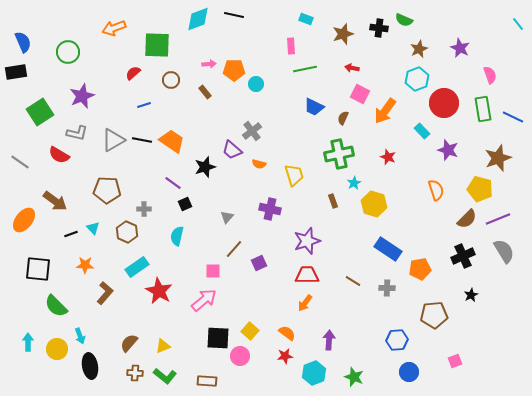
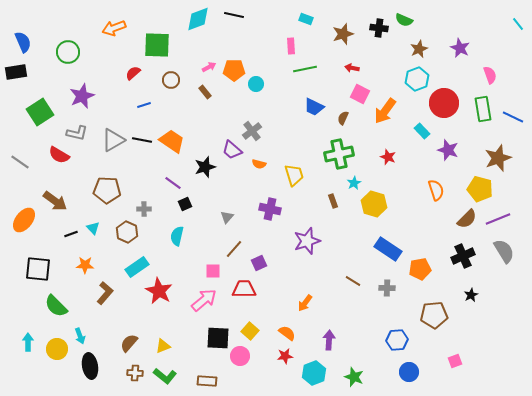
pink arrow at (209, 64): moved 3 px down; rotated 24 degrees counterclockwise
red trapezoid at (307, 275): moved 63 px left, 14 px down
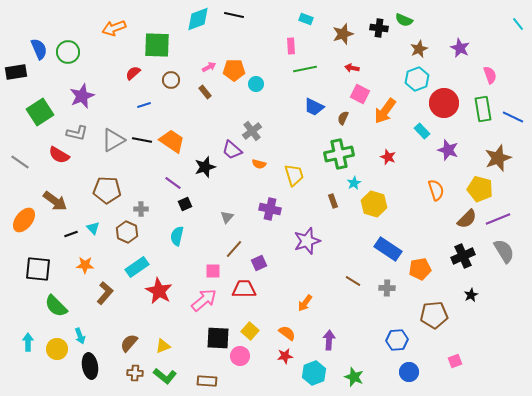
blue semicircle at (23, 42): moved 16 px right, 7 px down
gray cross at (144, 209): moved 3 px left
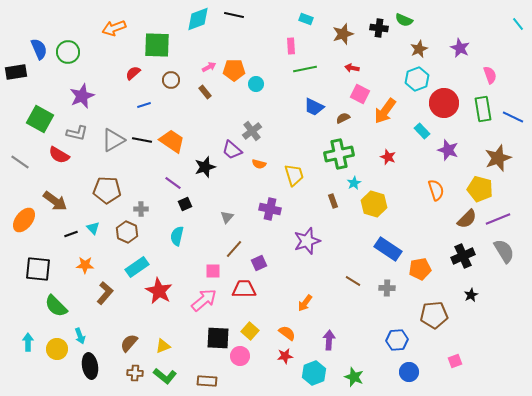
green square at (40, 112): moved 7 px down; rotated 28 degrees counterclockwise
brown semicircle at (343, 118): rotated 40 degrees clockwise
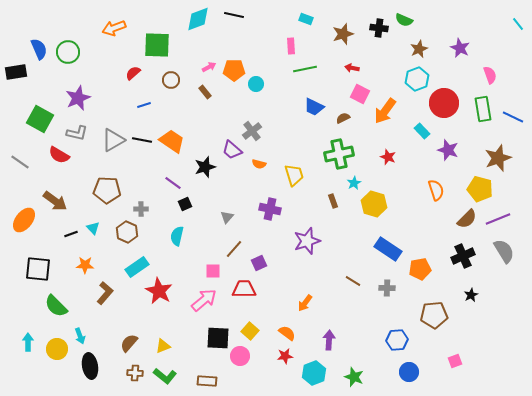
purple star at (82, 96): moved 4 px left, 2 px down
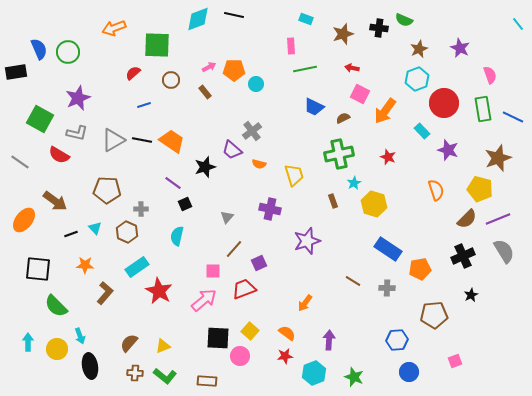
cyan triangle at (93, 228): moved 2 px right
red trapezoid at (244, 289): rotated 20 degrees counterclockwise
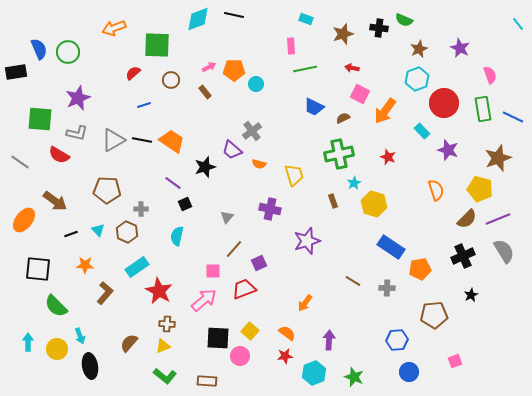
green square at (40, 119): rotated 24 degrees counterclockwise
cyan triangle at (95, 228): moved 3 px right, 2 px down
blue rectangle at (388, 249): moved 3 px right, 2 px up
brown cross at (135, 373): moved 32 px right, 49 px up
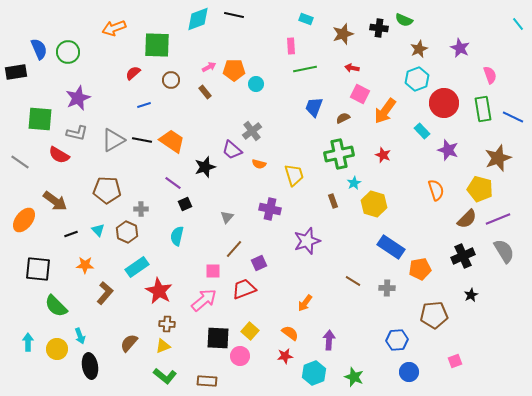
blue trapezoid at (314, 107): rotated 85 degrees clockwise
red star at (388, 157): moved 5 px left, 2 px up
orange semicircle at (287, 333): moved 3 px right
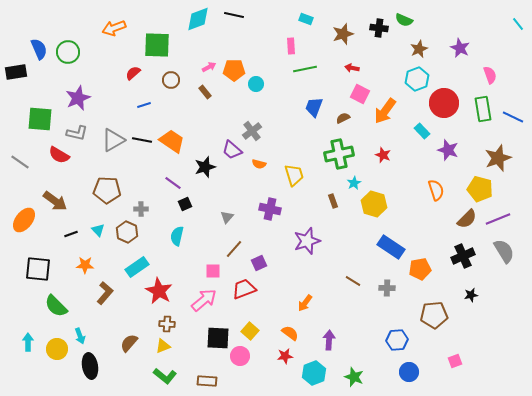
black star at (471, 295): rotated 16 degrees clockwise
